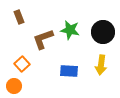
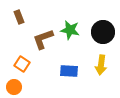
orange square: rotated 14 degrees counterclockwise
orange circle: moved 1 px down
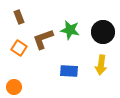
orange square: moved 3 px left, 16 px up
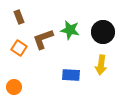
blue rectangle: moved 2 px right, 4 px down
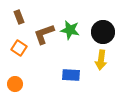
brown L-shape: moved 1 px right, 5 px up
yellow arrow: moved 5 px up
orange circle: moved 1 px right, 3 px up
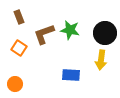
black circle: moved 2 px right, 1 px down
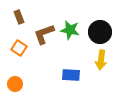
black circle: moved 5 px left, 1 px up
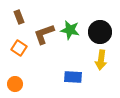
blue rectangle: moved 2 px right, 2 px down
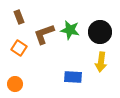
yellow arrow: moved 2 px down
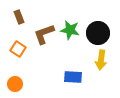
black circle: moved 2 px left, 1 px down
orange square: moved 1 px left, 1 px down
yellow arrow: moved 2 px up
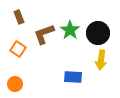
green star: rotated 24 degrees clockwise
